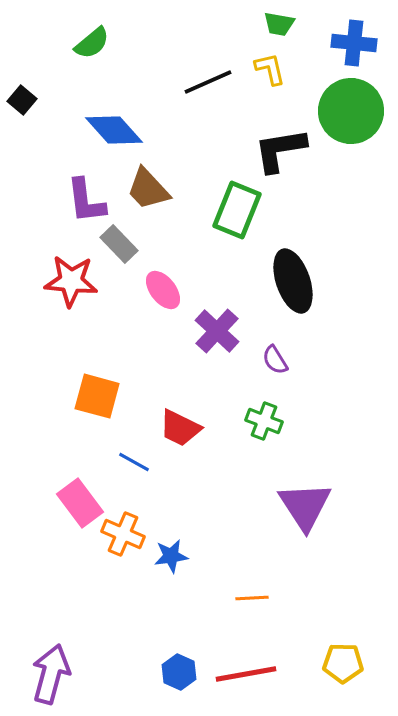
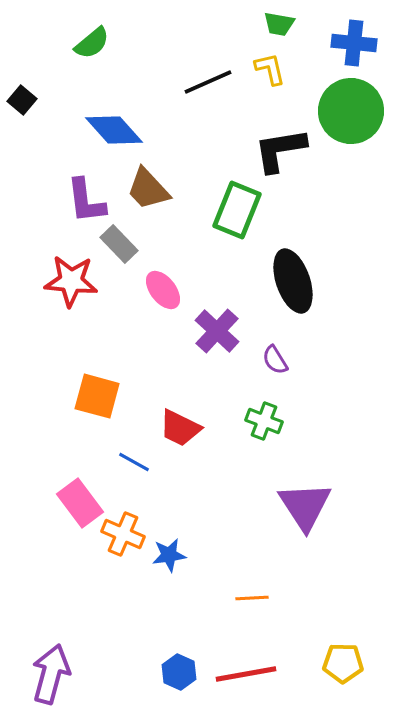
blue star: moved 2 px left, 1 px up
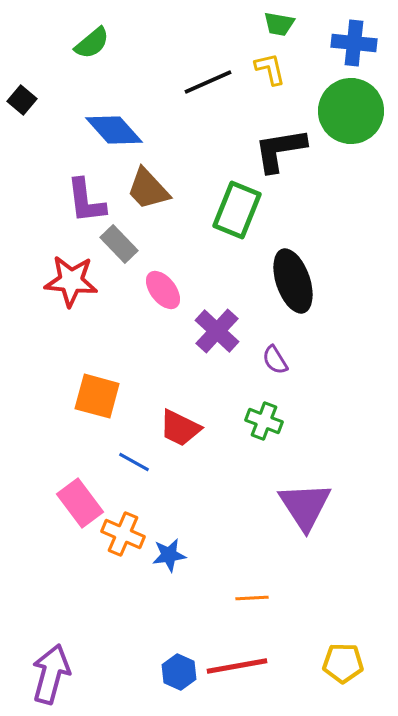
red line: moved 9 px left, 8 px up
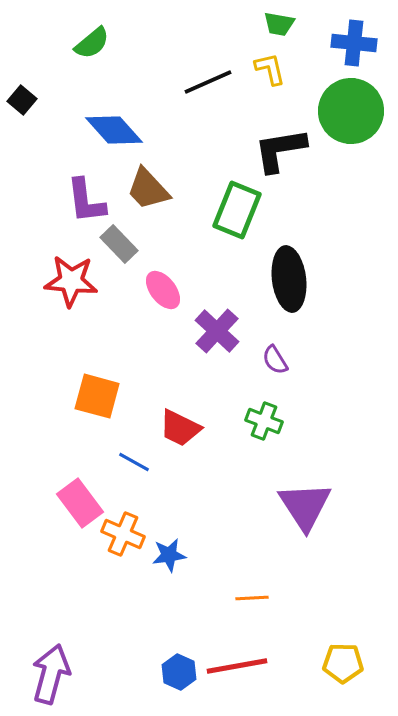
black ellipse: moved 4 px left, 2 px up; rotated 12 degrees clockwise
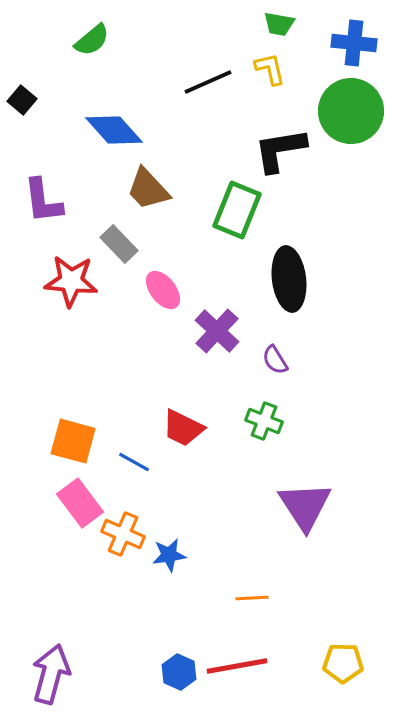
green semicircle: moved 3 px up
purple L-shape: moved 43 px left
orange square: moved 24 px left, 45 px down
red trapezoid: moved 3 px right
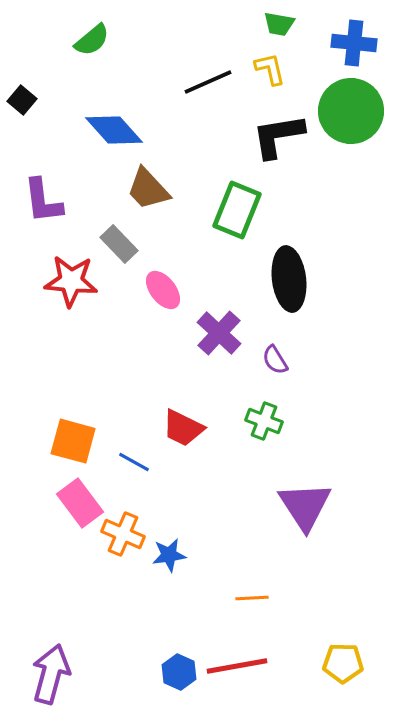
black L-shape: moved 2 px left, 14 px up
purple cross: moved 2 px right, 2 px down
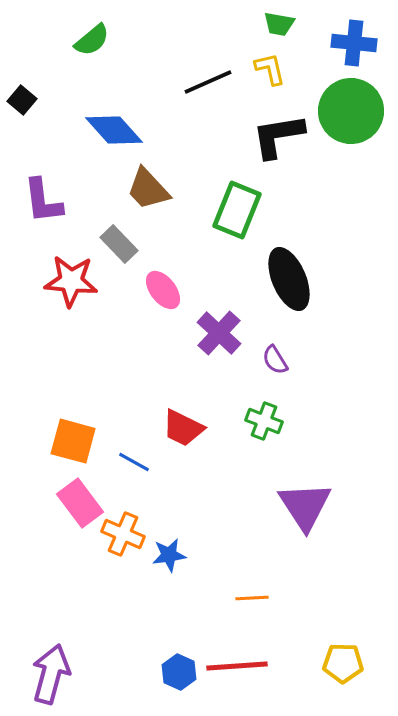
black ellipse: rotated 16 degrees counterclockwise
red line: rotated 6 degrees clockwise
